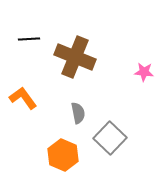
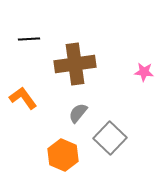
brown cross: moved 7 px down; rotated 30 degrees counterclockwise
gray semicircle: rotated 130 degrees counterclockwise
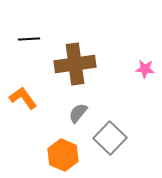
pink star: moved 1 px right, 3 px up
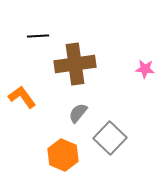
black line: moved 9 px right, 3 px up
orange L-shape: moved 1 px left, 1 px up
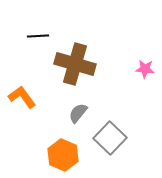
brown cross: rotated 24 degrees clockwise
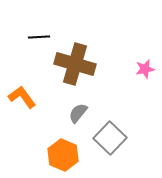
black line: moved 1 px right, 1 px down
pink star: rotated 18 degrees counterclockwise
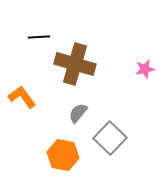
orange hexagon: rotated 12 degrees counterclockwise
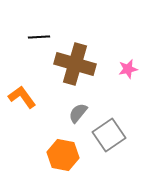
pink star: moved 17 px left
gray square: moved 1 px left, 3 px up; rotated 12 degrees clockwise
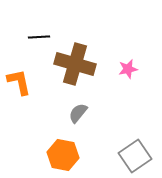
orange L-shape: moved 3 px left, 15 px up; rotated 24 degrees clockwise
gray square: moved 26 px right, 21 px down
